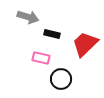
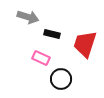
red trapezoid: rotated 28 degrees counterclockwise
pink rectangle: rotated 12 degrees clockwise
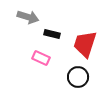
black circle: moved 17 px right, 2 px up
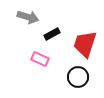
black rectangle: rotated 42 degrees counterclockwise
pink rectangle: moved 1 px left, 1 px down
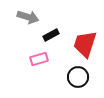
black rectangle: moved 1 px left, 1 px down
pink rectangle: moved 1 px left; rotated 42 degrees counterclockwise
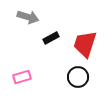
black rectangle: moved 3 px down
pink rectangle: moved 17 px left, 18 px down
